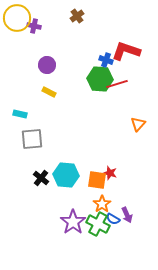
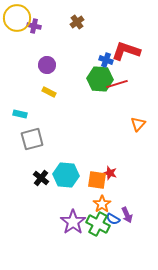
brown cross: moved 6 px down
gray square: rotated 10 degrees counterclockwise
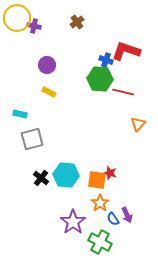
red line: moved 6 px right, 8 px down; rotated 30 degrees clockwise
orange star: moved 2 px left, 1 px up
blue semicircle: rotated 24 degrees clockwise
green cross: moved 2 px right, 18 px down
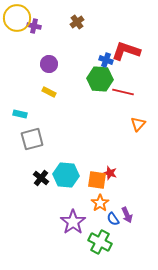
purple circle: moved 2 px right, 1 px up
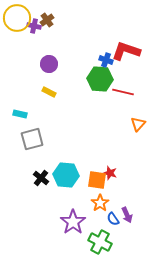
brown cross: moved 30 px left, 2 px up
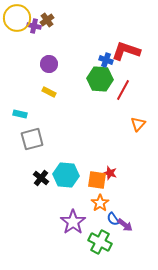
red line: moved 2 px up; rotated 75 degrees counterclockwise
purple arrow: moved 2 px left, 10 px down; rotated 28 degrees counterclockwise
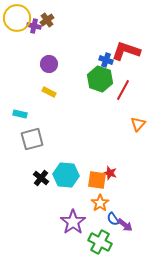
green hexagon: rotated 15 degrees clockwise
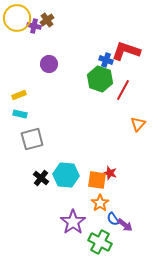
yellow rectangle: moved 30 px left, 3 px down; rotated 48 degrees counterclockwise
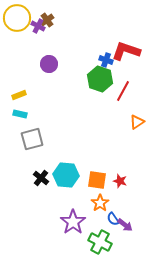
purple cross: moved 4 px right; rotated 16 degrees clockwise
red line: moved 1 px down
orange triangle: moved 1 px left, 2 px up; rotated 14 degrees clockwise
red star: moved 10 px right, 8 px down
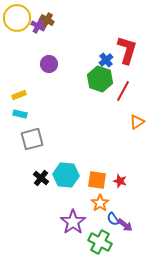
brown cross: rotated 24 degrees counterclockwise
red L-shape: moved 1 px right, 1 px up; rotated 88 degrees clockwise
blue cross: rotated 32 degrees clockwise
